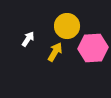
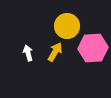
white arrow: moved 14 px down; rotated 49 degrees counterclockwise
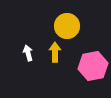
pink hexagon: moved 18 px down; rotated 8 degrees counterclockwise
yellow arrow: rotated 30 degrees counterclockwise
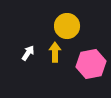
white arrow: rotated 49 degrees clockwise
pink hexagon: moved 2 px left, 2 px up
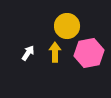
pink hexagon: moved 2 px left, 11 px up
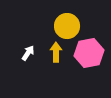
yellow arrow: moved 1 px right
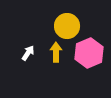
pink hexagon: rotated 12 degrees counterclockwise
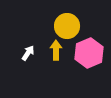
yellow arrow: moved 2 px up
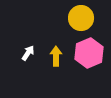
yellow circle: moved 14 px right, 8 px up
yellow arrow: moved 6 px down
